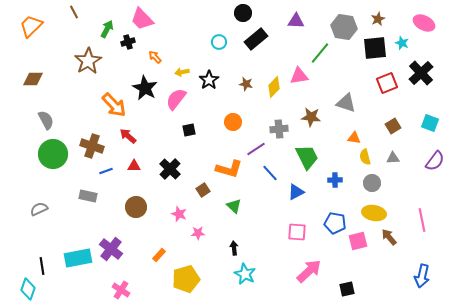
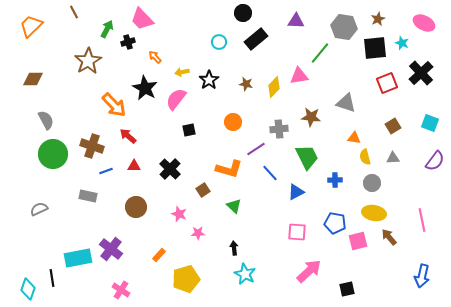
black line at (42, 266): moved 10 px right, 12 px down
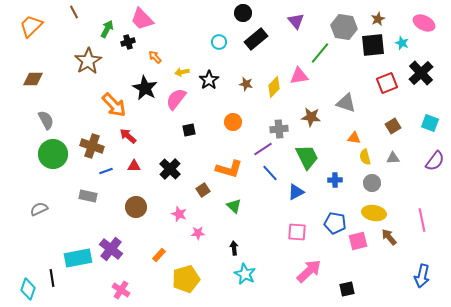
purple triangle at (296, 21): rotated 48 degrees clockwise
black square at (375, 48): moved 2 px left, 3 px up
purple line at (256, 149): moved 7 px right
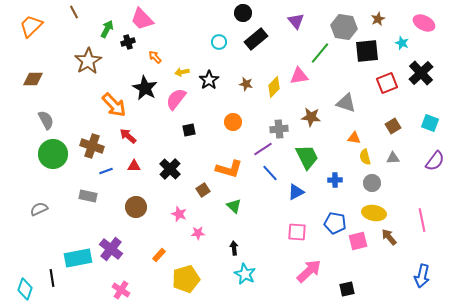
black square at (373, 45): moved 6 px left, 6 px down
cyan diamond at (28, 289): moved 3 px left
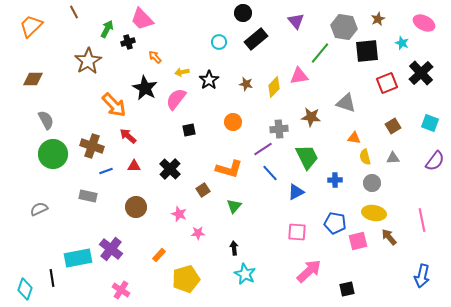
green triangle at (234, 206): rotated 28 degrees clockwise
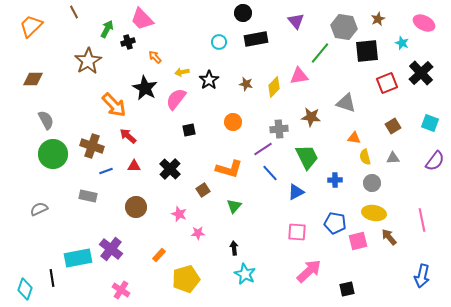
black rectangle at (256, 39): rotated 30 degrees clockwise
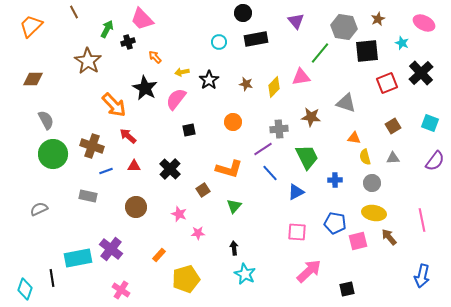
brown star at (88, 61): rotated 8 degrees counterclockwise
pink triangle at (299, 76): moved 2 px right, 1 px down
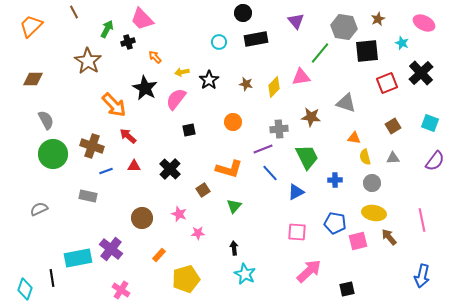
purple line at (263, 149): rotated 12 degrees clockwise
brown circle at (136, 207): moved 6 px right, 11 px down
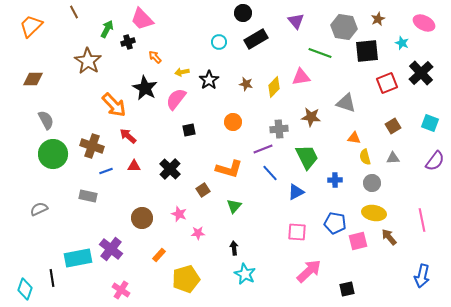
black rectangle at (256, 39): rotated 20 degrees counterclockwise
green line at (320, 53): rotated 70 degrees clockwise
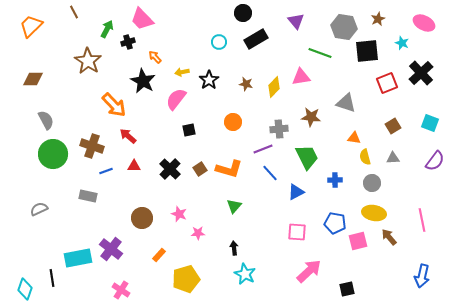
black star at (145, 88): moved 2 px left, 7 px up
brown square at (203, 190): moved 3 px left, 21 px up
